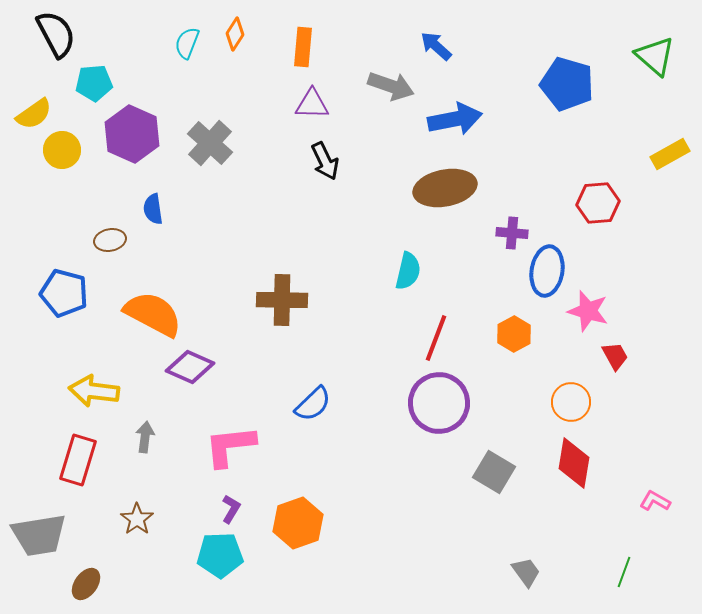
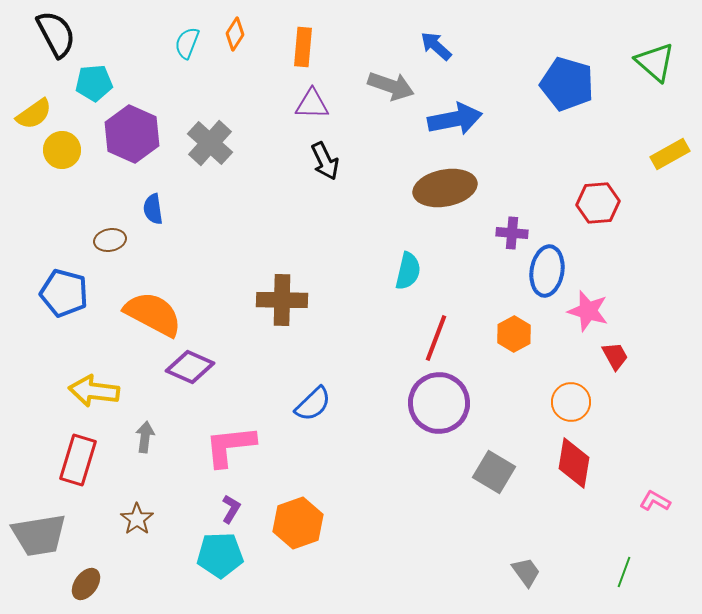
green triangle at (655, 56): moved 6 px down
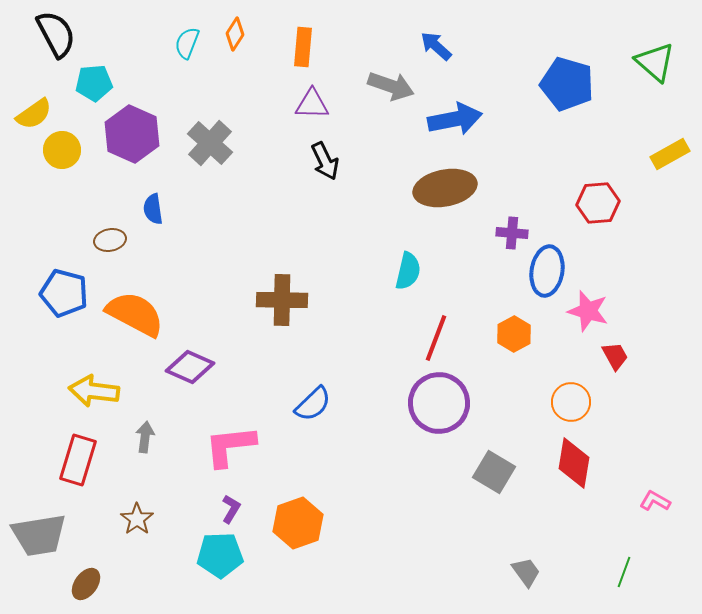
orange semicircle at (153, 314): moved 18 px left
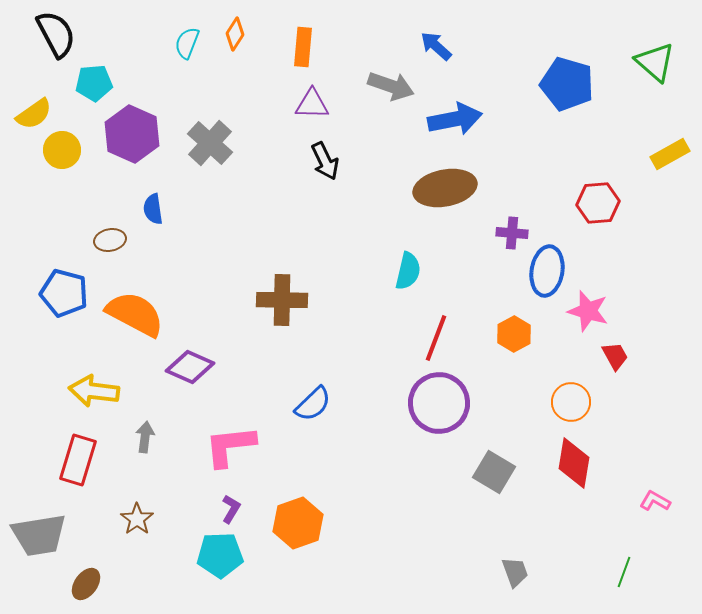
gray trapezoid at (526, 572): moved 11 px left; rotated 16 degrees clockwise
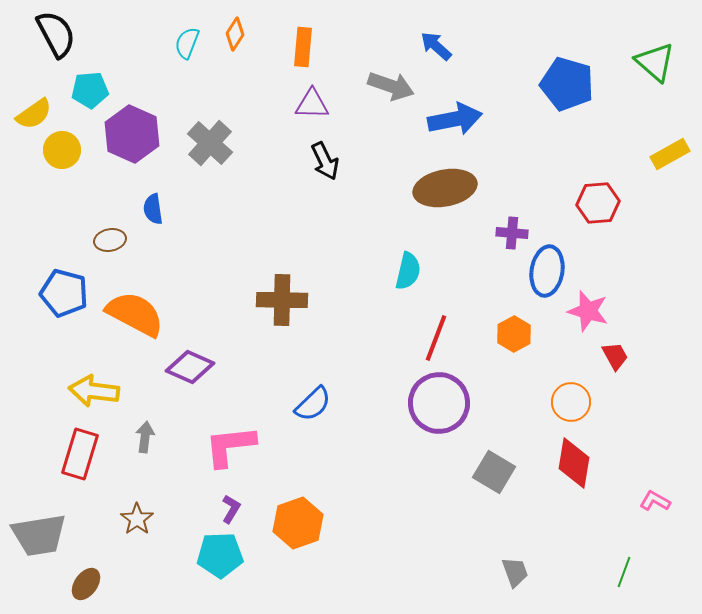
cyan pentagon at (94, 83): moved 4 px left, 7 px down
red rectangle at (78, 460): moved 2 px right, 6 px up
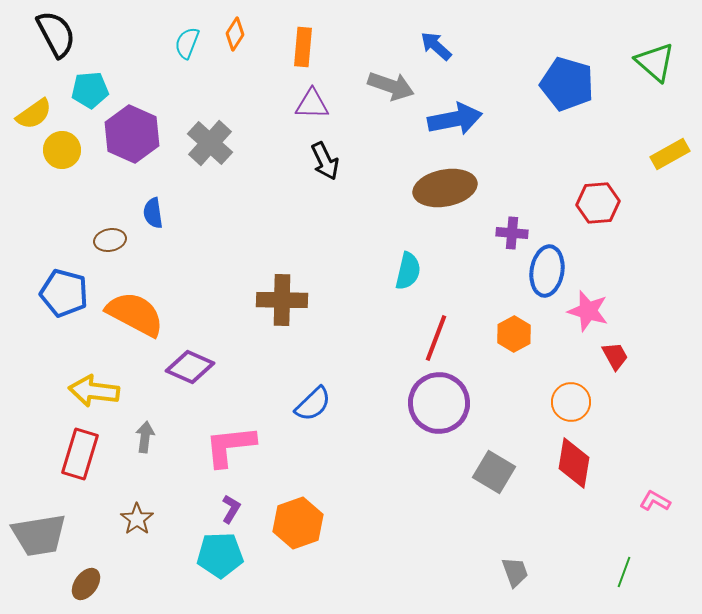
blue semicircle at (153, 209): moved 4 px down
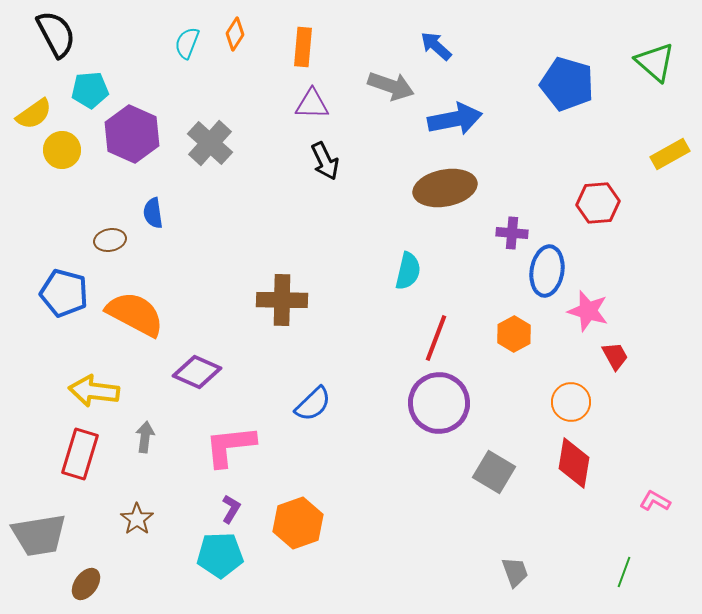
purple diamond at (190, 367): moved 7 px right, 5 px down
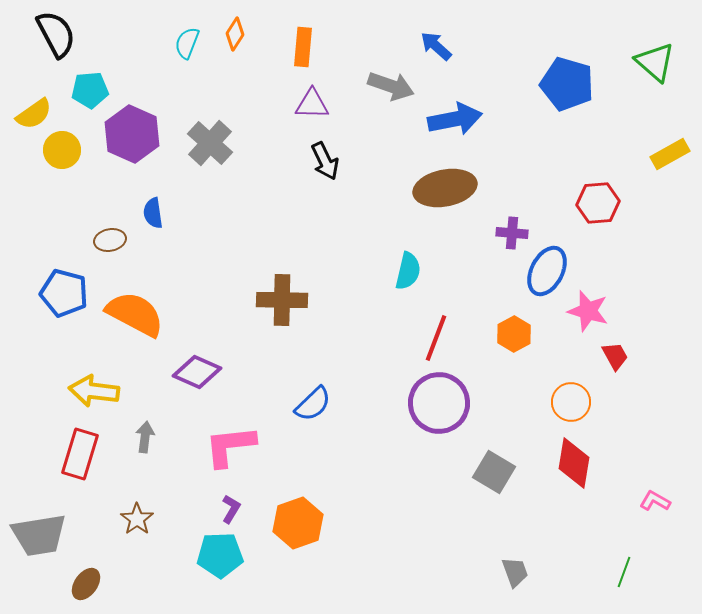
blue ellipse at (547, 271): rotated 18 degrees clockwise
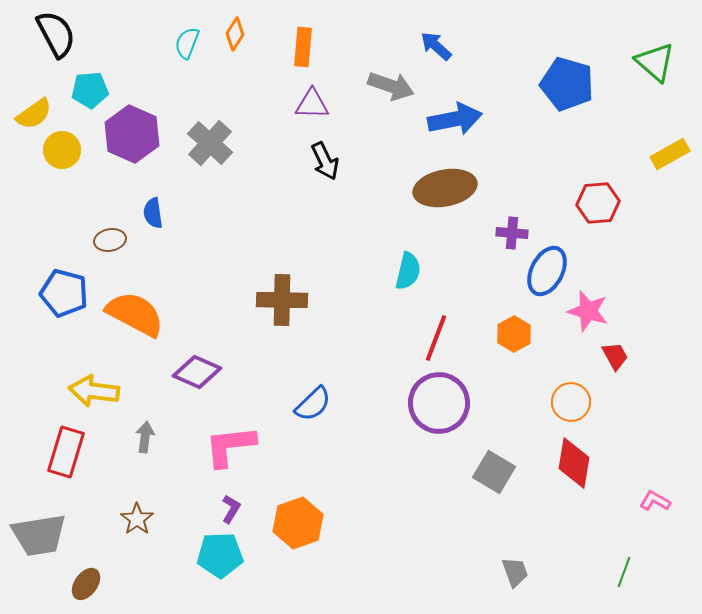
red rectangle at (80, 454): moved 14 px left, 2 px up
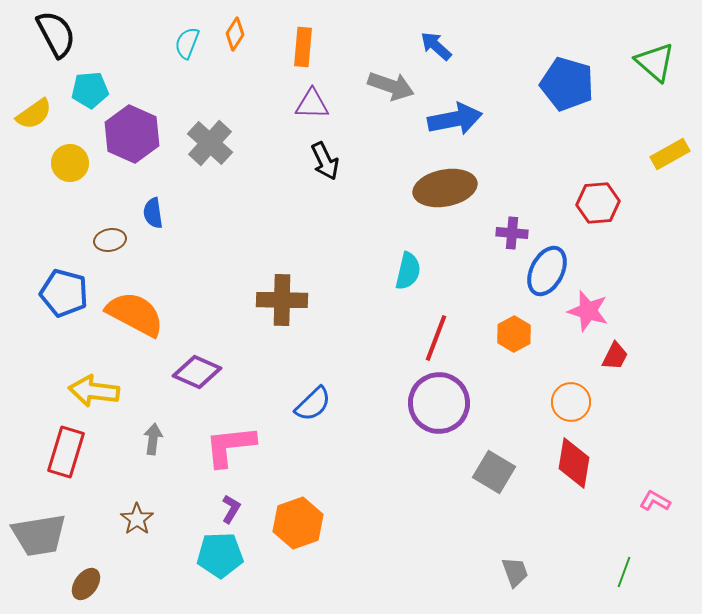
yellow circle at (62, 150): moved 8 px right, 13 px down
red trapezoid at (615, 356): rotated 56 degrees clockwise
gray arrow at (145, 437): moved 8 px right, 2 px down
